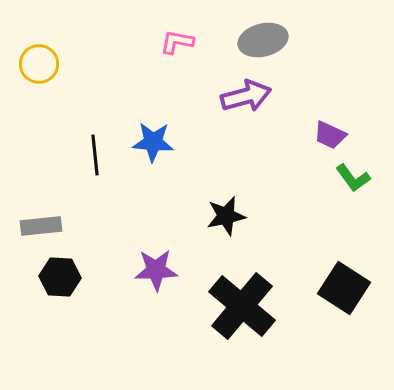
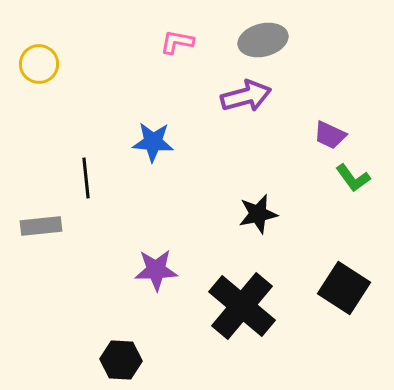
black line: moved 9 px left, 23 px down
black star: moved 32 px right, 2 px up
black hexagon: moved 61 px right, 83 px down
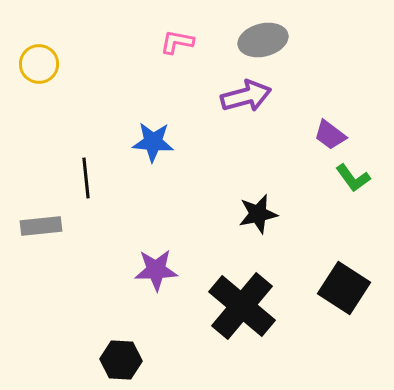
purple trapezoid: rotated 12 degrees clockwise
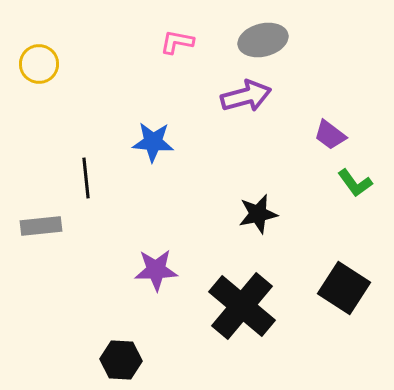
green L-shape: moved 2 px right, 5 px down
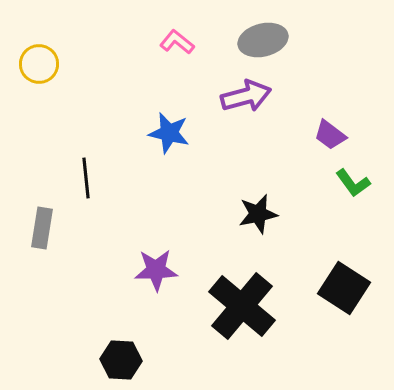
pink L-shape: rotated 28 degrees clockwise
blue star: moved 16 px right, 9 px up; rotated 9 degrees clockwise
green L-shape: moved 2 px left
gray rectangle: moved 1 px right, 2 px down; rotated 75 degrees counterclockwise
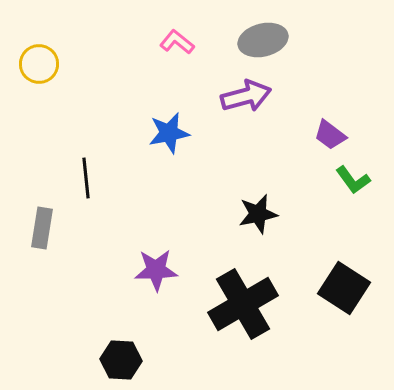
blue star: rotated 24 degrees counterclockwise
green L-shape: moved 3 px up
black cross: moved 1 px right, 2 px up; rotated 20 degrees clockwise
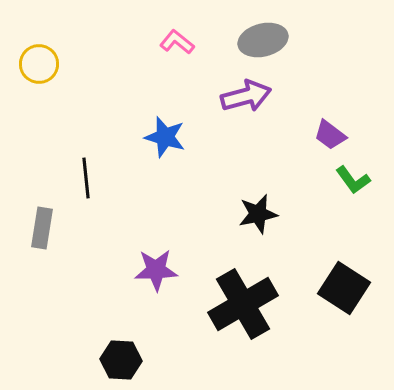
blue star: moved 4 px left, 4 px down; rotated 27 degrees clockwise
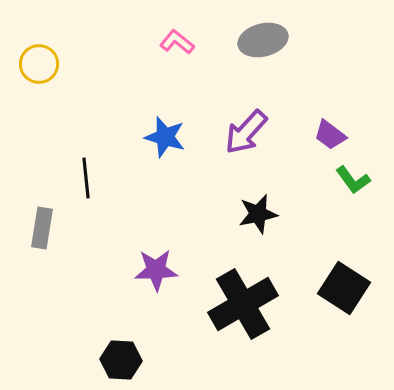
purple arrow: moved 36 px down; rotated 147 degrees clockwise
